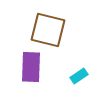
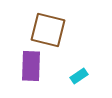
purple rectangle: moved 1 px up
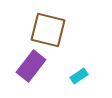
purple rectangle: rotated 36 degrees clockwise
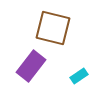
brown square: moved 5 px right, 2 px up
